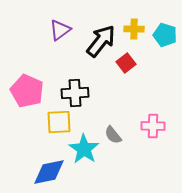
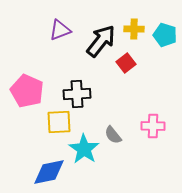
purple triangle: rotated 15 degrees clockwise
black cross: moved 2 px right, 1 px down
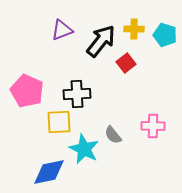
purple triangle: moved 2 px right
cyan star: rotated 8 degrees counterclockwise
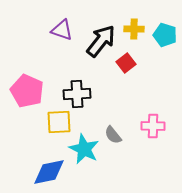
purple triangle: rotated 40 degrees clockwise
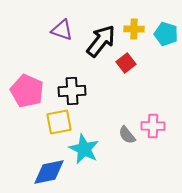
cyan pentagon: moved 1 px right, 1 px up
black cross: moved 5 px left, 3 px up
yellow square: rotated 8 degrees counterclockwise
gray semicircle: moved 14 px right
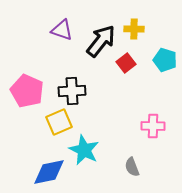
cyan pentagon: moved 1 px left, 26 px down
yellow square: rotated 12 degrees counterclockwise
gray semicircle: moved 5 px right, 32 px down; rotated 18 degrees clockwise
cyan star: moved 1 px down
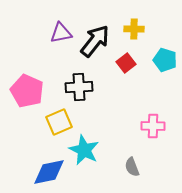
purple triangle: moved 1 px left, 3 px down; rotated 30 degrees counterclockwise
black arrow: moved 6 px left
black cross: moved 7 px right, 4 px up
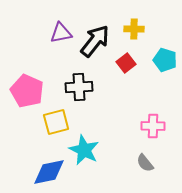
yellow square: moved 3 px left; rotated 8 degrees clockwise
gray semicircle: moved 13 px right, 4 px up; rotated 18 degrees counterclockwise
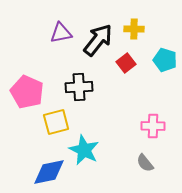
black arrow: moved 3 px right, 1 px up
pink pentagon: moved 1 px down
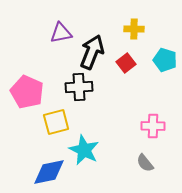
black arrow: moved 6 px left, 12 px down; rotated 16 degrees counterclockwise
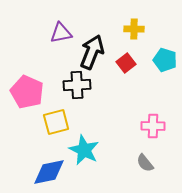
black cross: moved 2 px left, 2 px up
